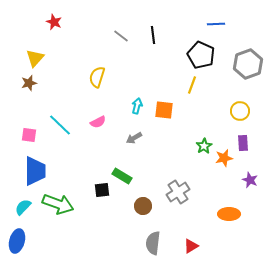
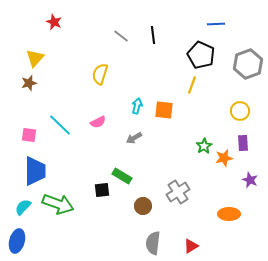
yellow semicircle: moved 3 px right, 3 px up
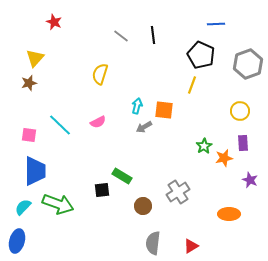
gray arrow: moved 10 px right, 11 px up
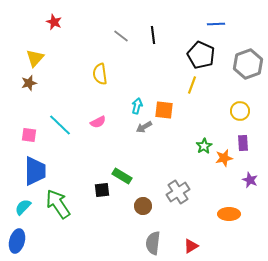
yellow semicircle: rotated 25 degrees counterclockwise
green arrow: rotated 144 degrees counterclockwise
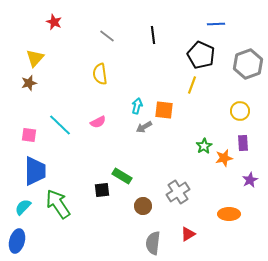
gray line: moved 14 px left
purple star: rotated 21 degrees clockwise
red triangle: moved 3 px left, 12 px up
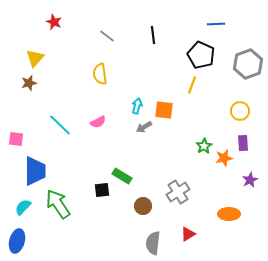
pink square: moved 13 px left, 4 px down
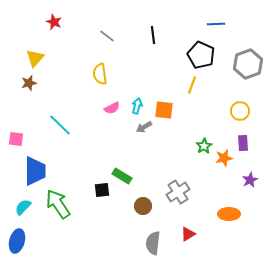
pink semicircle: moved 14 px right, 14 px up
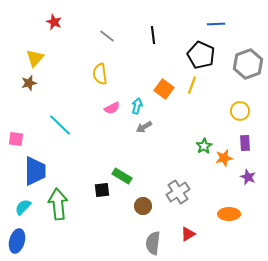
orange square: moved 21 px up; rotated 30 degrees clockwise
purple rectangle: moved 2 px right
purple star: moved 2 px left, 3 px up; rotated 21 degrees counterclockwise
green arrow: rotated 28 degrees clockwise
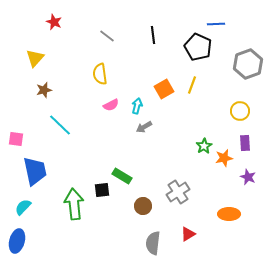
black pentagon: moved 3 px left, 8 px up
brown star: moved 15 px right, 7 px down
orange square: rotated 24 degrees clockwise
pink semicircle: moved 1 px left, 3 px up
blue trapezoid: rotated 12 degrees counterclockwise
green arrow: moved 16 px right
